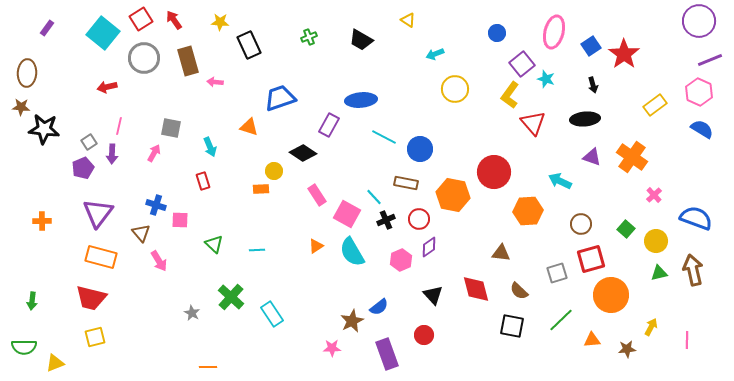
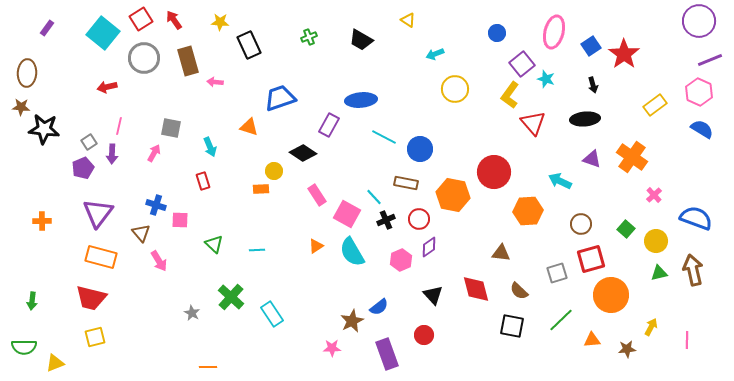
purple triangle at (592, 157): moved 2 px down
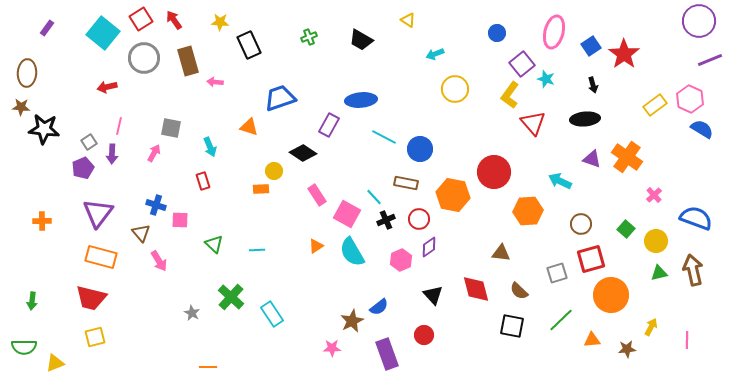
pink hexagon at (699, 92): moved 9 px left, 7 px down
orange cross at (632, 157): moved 5 px left
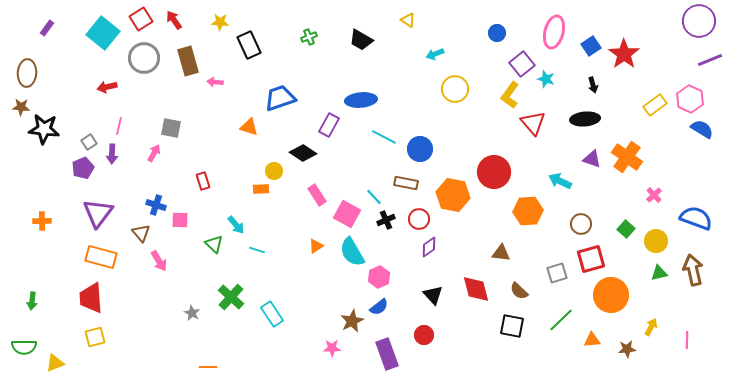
cyan arrow at (210, 147): moved 26 px right, 78 px down; rotated 18 degrees counterclockwise
cyan line at (257, 250): rotated 21 degrees clockwise
pink hexagon at (401, 260): moved 22 px left, 17 px down
red trapezoid at (91, 298): rotated 72 degrees clockwise
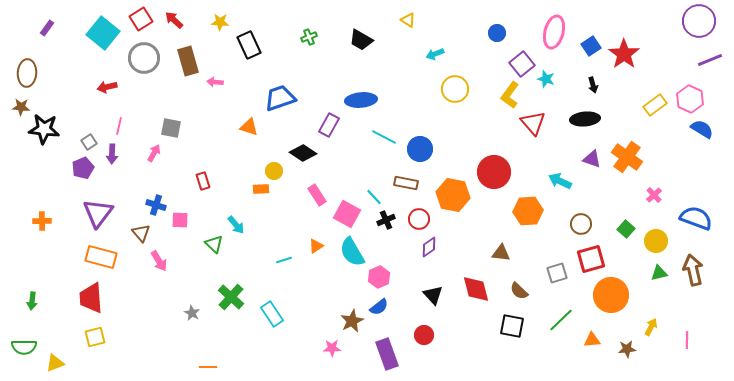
red arrow at (174, 20): rotated 12 degrees counterclockwise
cyan line at (257, 250): moved 27 px right, 10 px down; rotated 35 degrees counterclockwise
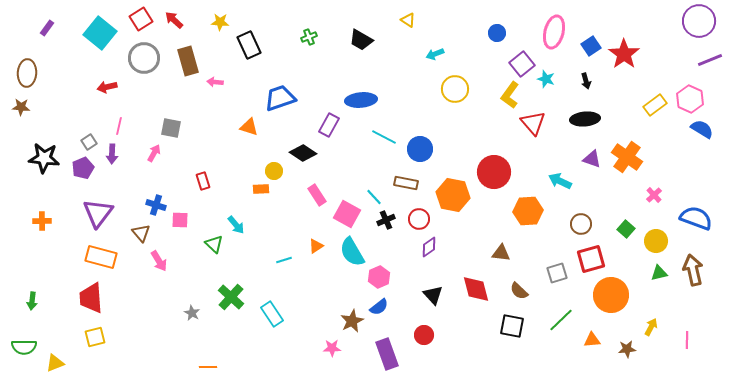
cyan square at (103, 33): moved 3 px left
black arrow at (593, 85): moved 7 px left, 4 px up
black star at (44, 129): moved 29 px down
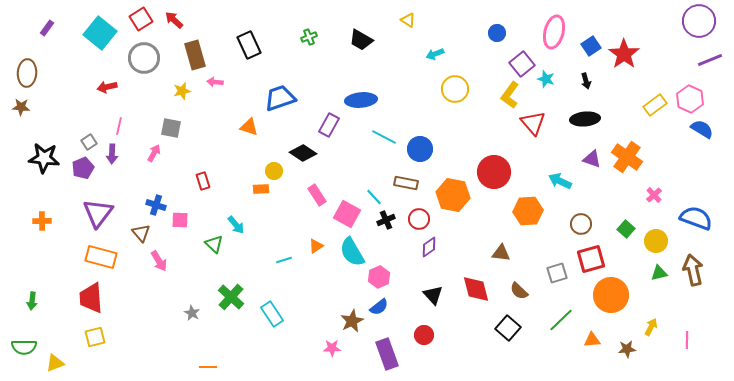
yellow star at (220, 22): moved 38 px left, 69 px down; rotated 18 degrees counterclockwise
brown rectangle at (188, 61): moved 7 px right, 6 px up
black square at (512, 326): moved 4 px left, 2 px down; rotated 30 degrees clockwise
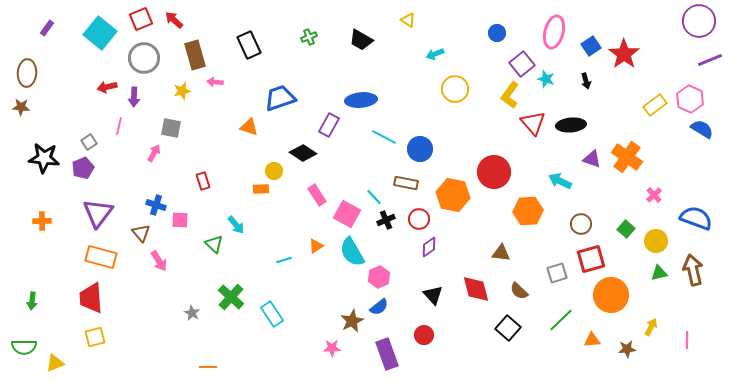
red square at (141, 19): rotated 10 degrees clockwise
black ellipse at (585, 119): moved 14 px left, 6 px down
purple arrow at (112, 154): moved 22 px right, 57 px up
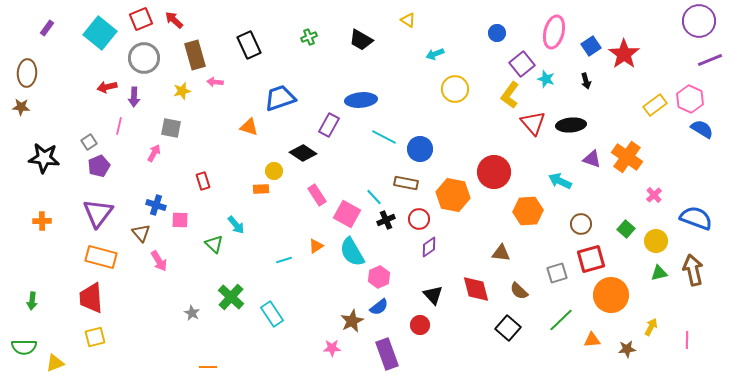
purple pentagon at (83, 168): moved 16 px right, 2 px up
red circle at (424, 335): moved 4 px left, 10 px up
